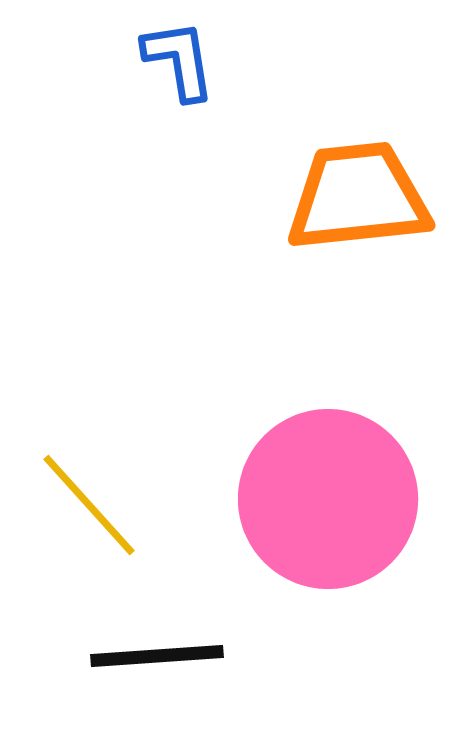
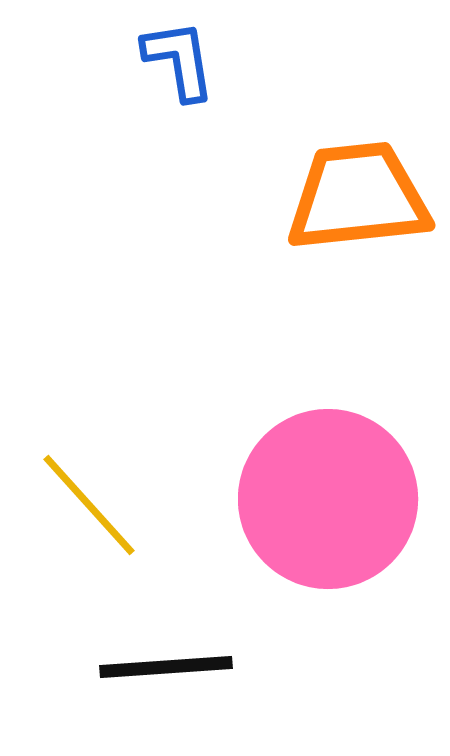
black line: moved 9 px right, 11 px down
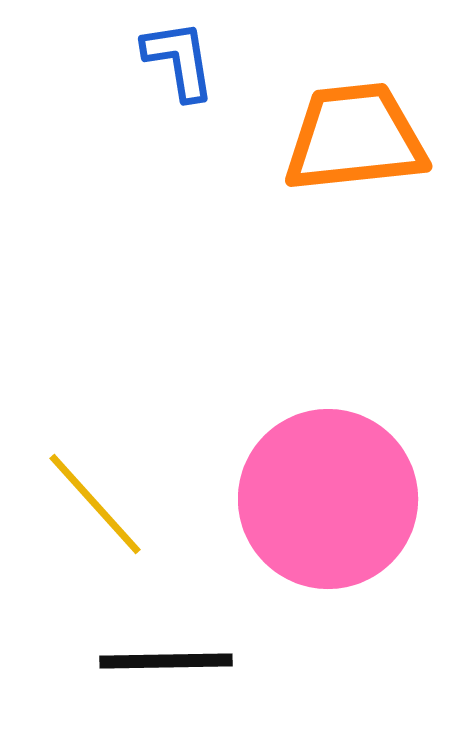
orange trapezoid: moved 3 px left, 59 px up
yellow line: moved 6 px right, 1 px up
black line: moved 6 px up; rotated 3 degrees clockwise
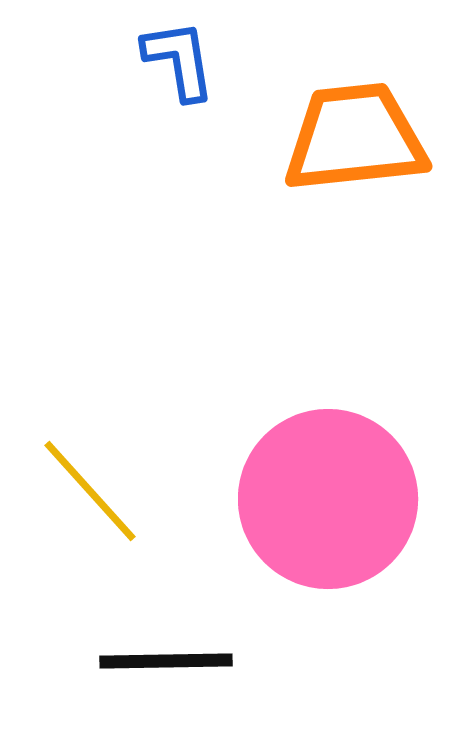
yellow line: moved 5 px left, 13 px up
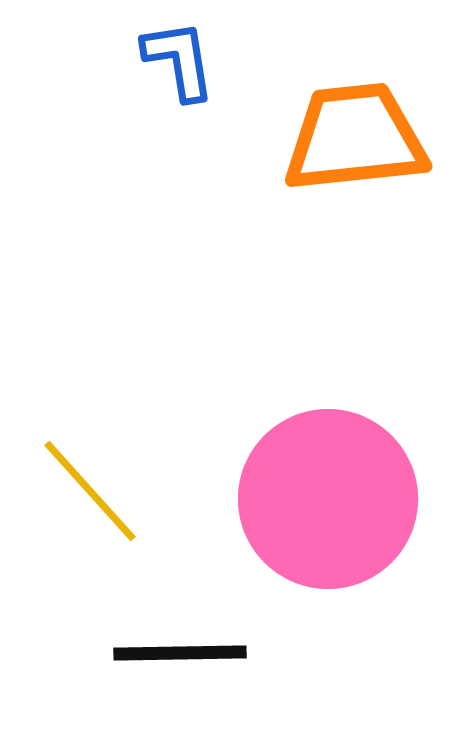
black line: moved 14 px right, 8 px up
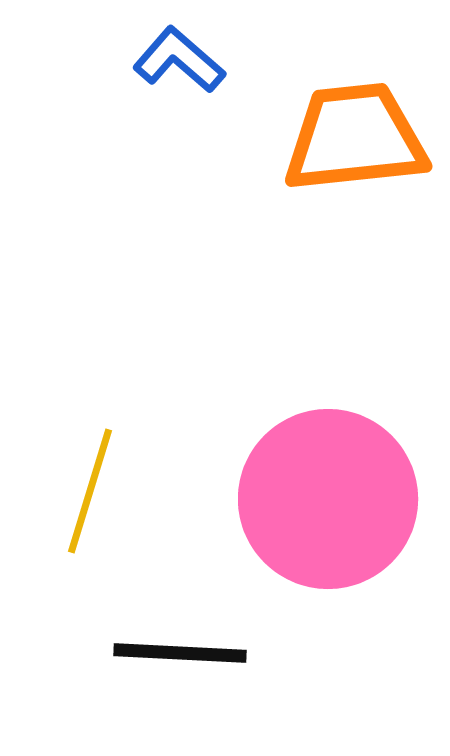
blue L-shape: rotated 40 degrees counterclockwise
yellow line: rotated 59 degrees clockwise
black line: rotated 4 degrees clockwise
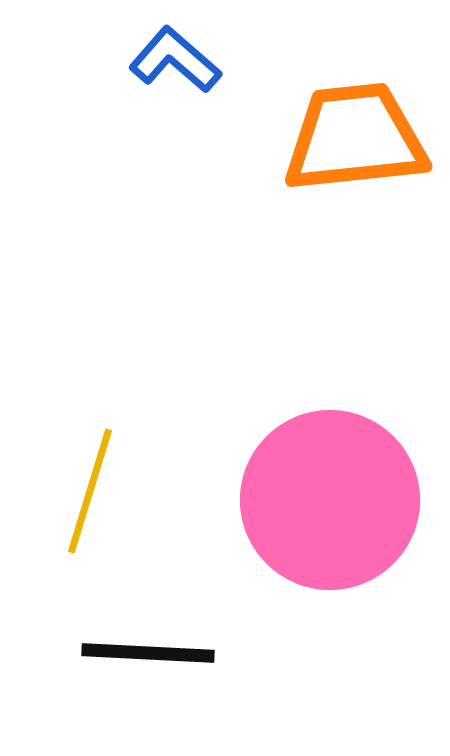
blue L-shape: moved 4 px left
pink circle: moved 2 px right, 1 px down
black line: moved 32 px left
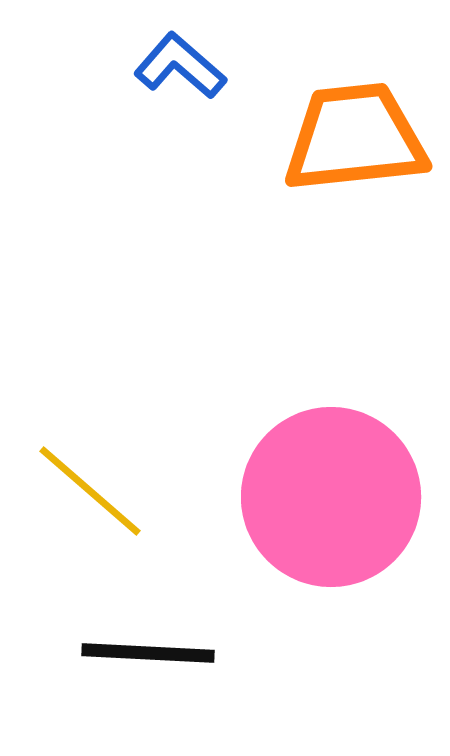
blue L-shape: moved 5 px right, 6 px down
yellow line: rotated 66 degrees counterclockwise
pink circle: moved 1 px right, 3 px up
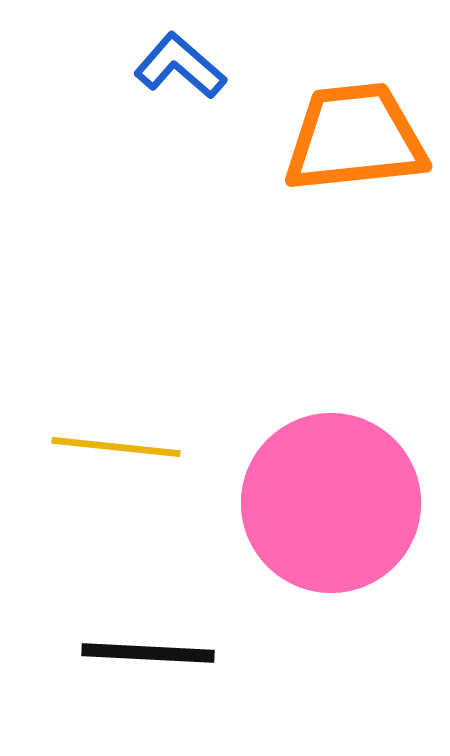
yellow line: moved 26 px right, 44 px up; rotated 35 degrees counterclockwise
pink circle: moved 6 px down
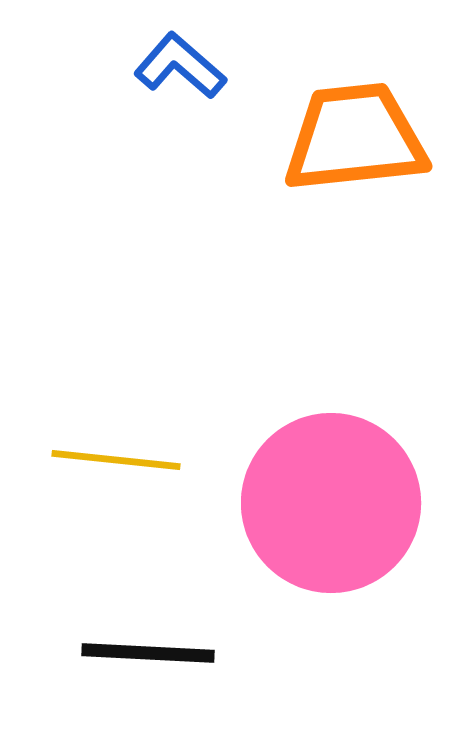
yellow line: moved 13 px down
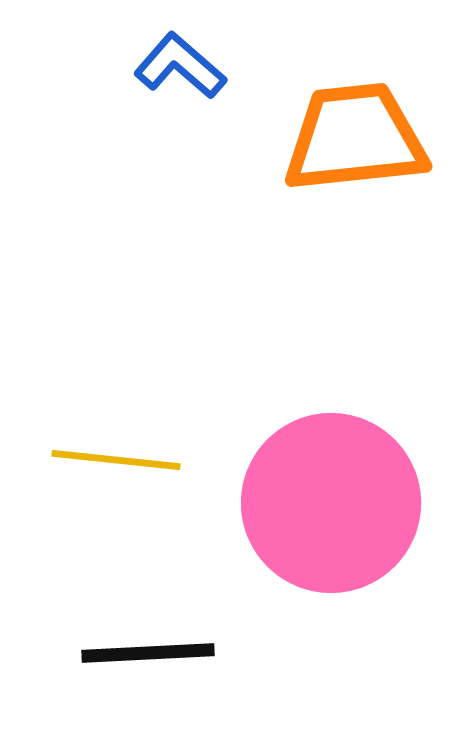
black line: rotated 6 degrees counterclockwise
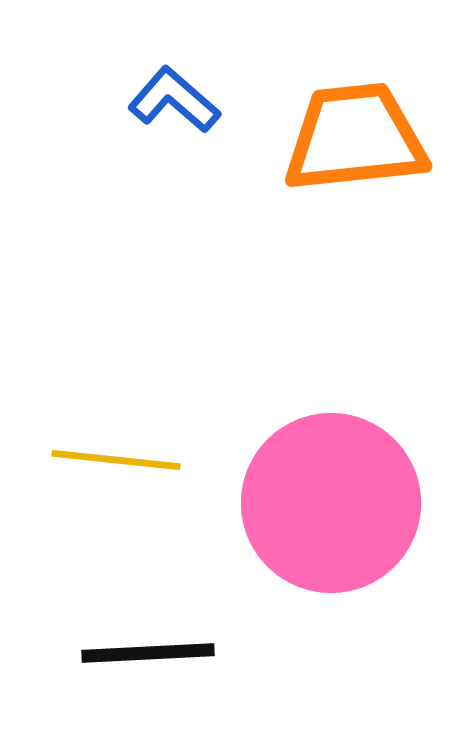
blue L-shape: moved 6 px left, 34 px down
